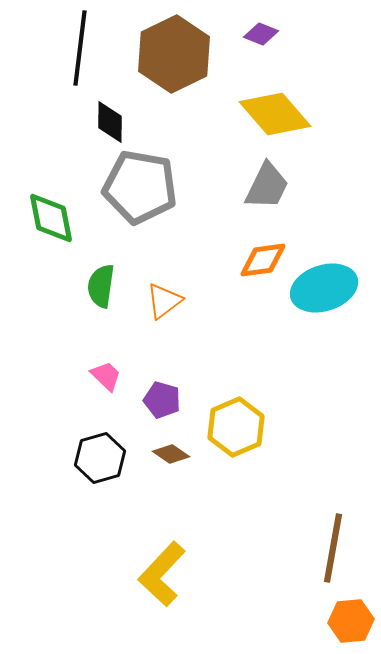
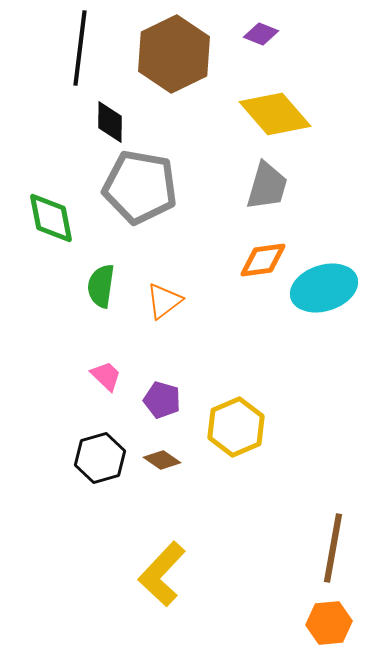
gray trapezoid: rotated 10 degrees counterclockwise
brown diamond: moved 9 px left, 6 px down
orange hexagon: moved 22 px left, 2 px down
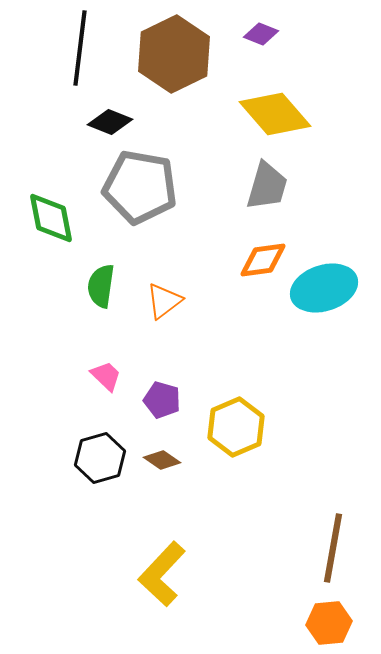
black diamond: rotated 69 degrees counterclockwise
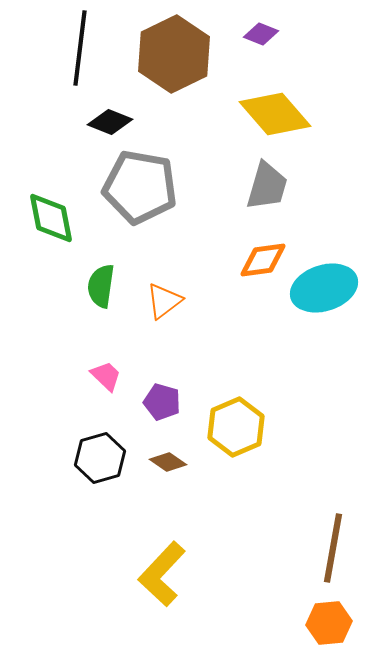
purple pentagon: moved 2 px down
brown diamond: moved 6 px right, 2 px down
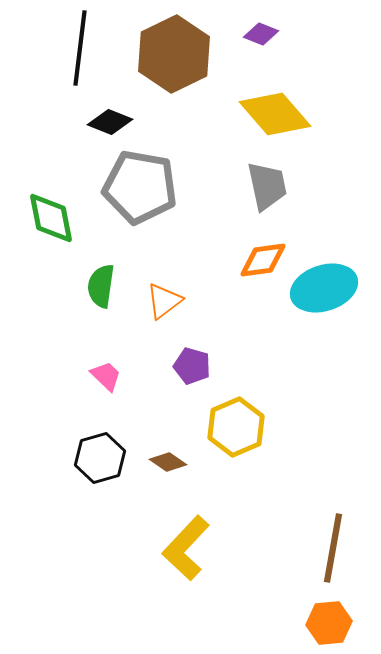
gray trapezoid: rotated 28 degrees counterclockwise
purple pentagon: moved 30 px right, 36 px up
yellow L-shape: moved 24 px right, 26 px up
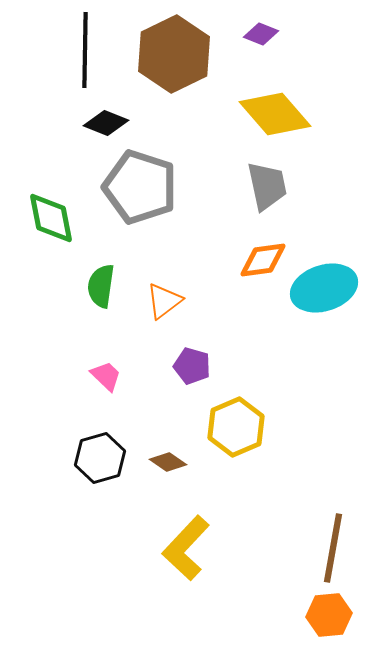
black line: moved 5 px right, 2 px down; rotated 6 degrees counterclockwise
black diamond: moved 4 px left, 1 px down
gray pentagon: rotated 8 degrees clockwise
orange hexagon: moved 8 px up
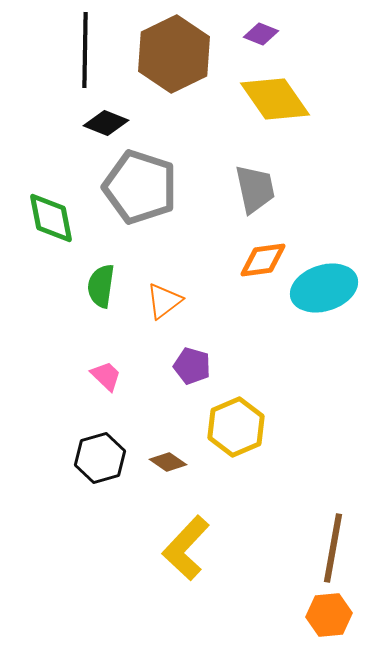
yellow diamond: moved 15 px up; rotated 6 degrees clockwise
gray trapezoid: moved 12 px left, 3 px down
